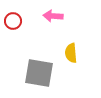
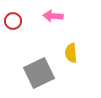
gray square: rotated 36 degrees counterclockwise
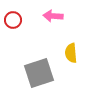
red circle: moved 1 px up
gray square: rotated 8 degrees clockwise
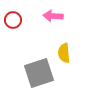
yellow semicircle: moved 7 px left
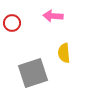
red circle: moved 1 px left, 3 px down
gray square: moved 6 px left
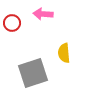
pink arrow: moved 10 px left, 2 px up
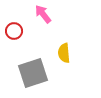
pink arrow: rotated 48 degrees clockwise
red circle: moved 2 px right, 8 px down
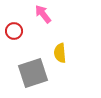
yellow semicircle: moved 4 px left
